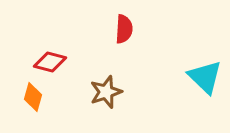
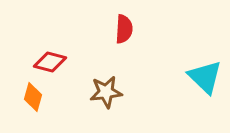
brown star: rotated 12 degrees clockwise
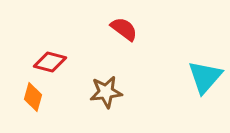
red semicircle: rotated 56 degrees counterclockwise
cyan triangle: rotated 27 degrees clockwise
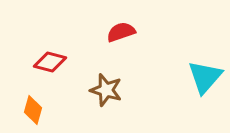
red semicircle: moved 3 px left, 3 px down; rotated 56 degrees counterclockwise
brown star: moved 2 px up; rotated 24 degrees clockwise
orange diamond: moved 13 px down
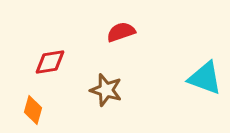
red diamond: rotated 24 degrees counterclockwise
cyan triangle: moved 1 px down; rotated 51 degrees counterclockwise
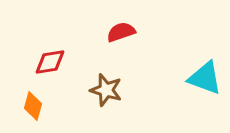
orange diamond: moved 4 px up
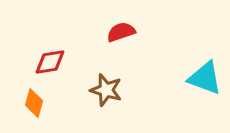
orange diamond: moved 1 px right, 3 px up
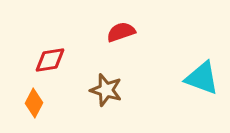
red diamond: moved 2 px up
cyan triangle: moved 3 px left
orange diamond: rotated 12 degrees clockwise
